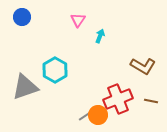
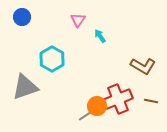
cyan arrow: rotated 56 degrees counterclockwise
cyan hexagon: moved 3 px left, 11 px up
orange circle: moved 1 px left, 9 px up
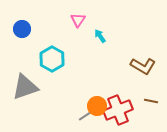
blue circle: moved 12 px down
red cross: moved 11 px down
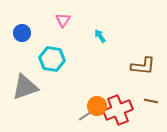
pink triangle: moved 15 px left
blue circle: moved 4 px down
cyan hexagon: rotated 20 degrees counterclockwise
brown L-shape: rotated 25 degrees counterclockwise
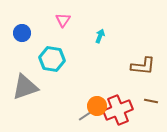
cyan arrow: rotated 56 degrees clockwise
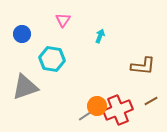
blue circle: moved 1 px down
brown line: rotated 40 degrees counterclockwise
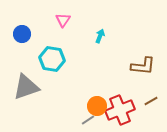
gray triangle: moved 1 px right
red cross: moved 2 px right
gray line: moved 3 px right, 4 px down
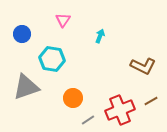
brown L-shape: rotated 20 degrees clockwise
orange circle: moved 24 px left, 8 px up
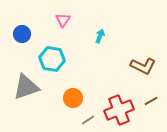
red cross: moved 1 px left
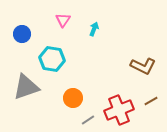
cyan arrow: moved 6 px left, 7 px up
